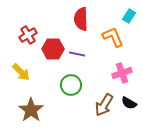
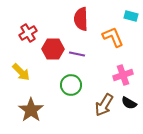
cyan rectangle: moved 2 px right; rotated 72 degrees clockwise
red cross: moved 2 px up
pink cross: moved 1 px right, 2 px down
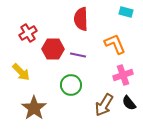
cyan rectangle: moved 5 px left, 4 px up
orange L-shape: moved 2 px right, 7 px down
purple line: moved 1 px right, 1 px down
black semicircle: rotated 21 degrees clockwise
brown star: moved 3 px right, 2 px up
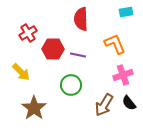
cyan rectangle: rotated 24 degrees counterclockwise
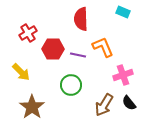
cyan rectangle: moved 3 px left; rotated 32 degrees clockwise
orange L-shape: moved 12 px left, 3 px down
brown star: moved 2 px left, 1 px up
